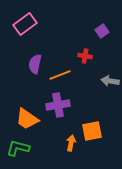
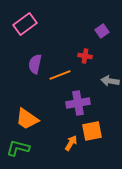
purple cross: moved 20 px right, 2 px up
orange arrow: rotated 21 degrees clockwise
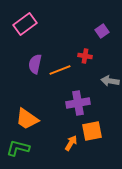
orange line: moved 5 px up
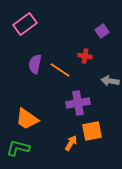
orange line: rotated 55 degrees clockwise
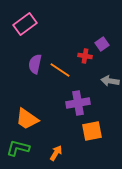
purple square: moved 13 px down
orange arrow: moved 15 px left, 10 px down
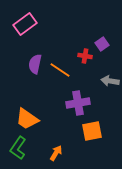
green L-shape: rotated 70 degrees counterclockwise
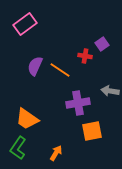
purple semicircle: moved 2 px down; rotated 12 degrees clockwise
gray arrow: moved 10 px down
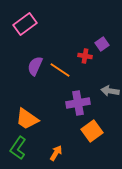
orange square: rotated 25 degrees counterclockwise
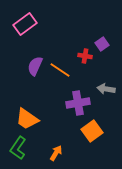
gray arrow: moved 4 px left, 2 px up
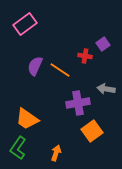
purple square: moved 1 px right
orange arrow: rotated 14 degrees counterclockwise
